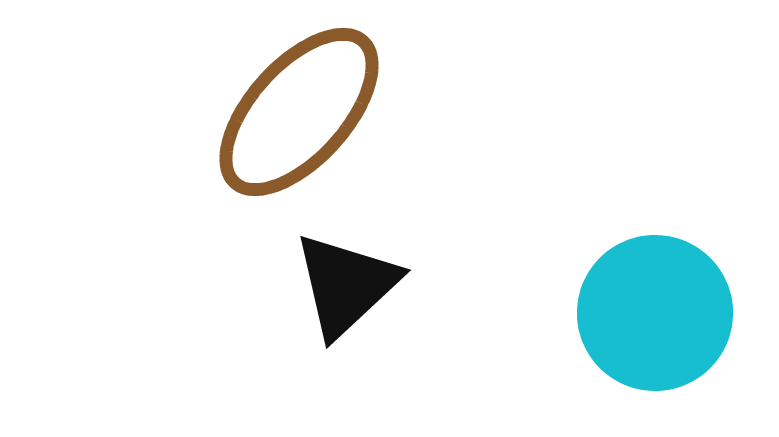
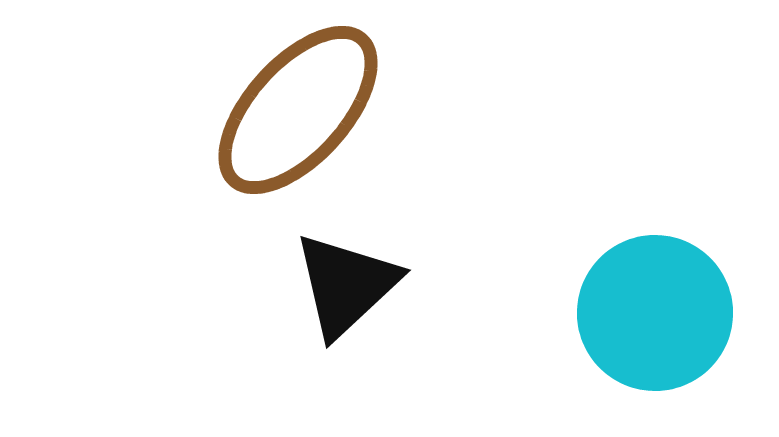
brown ellipse: moved 1 px left, 2 px up
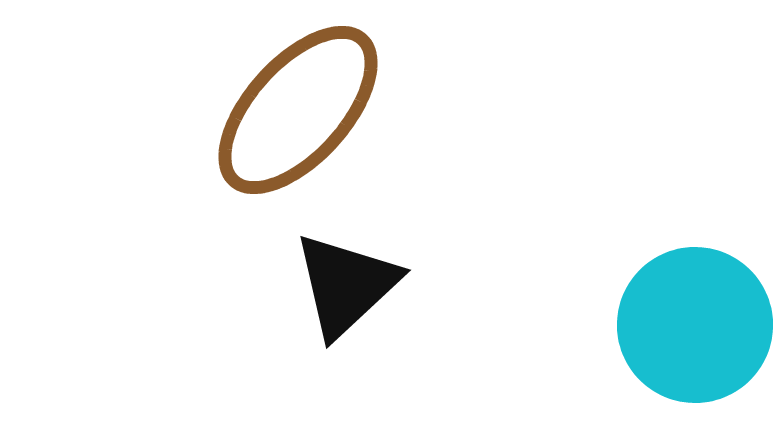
cyan circle: moved 40 px right, 12 px down
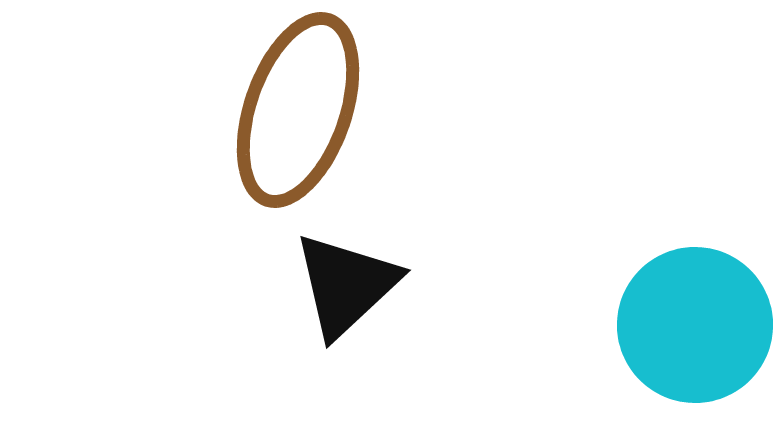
brown ellipse: rotated 23 degrees counterclockwise
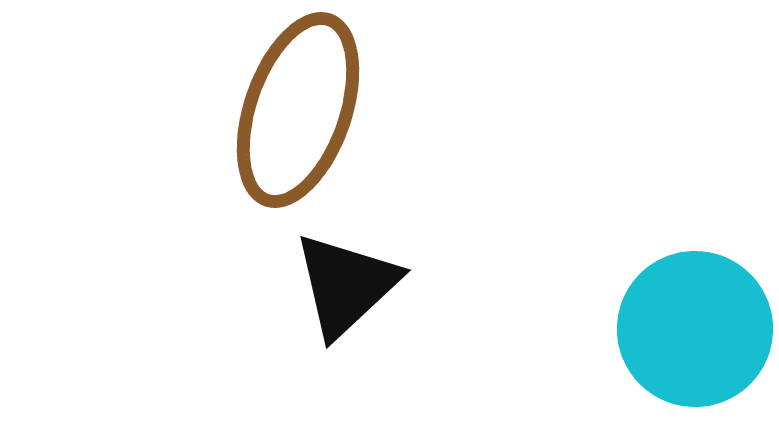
cyan circle: moved 4 px down
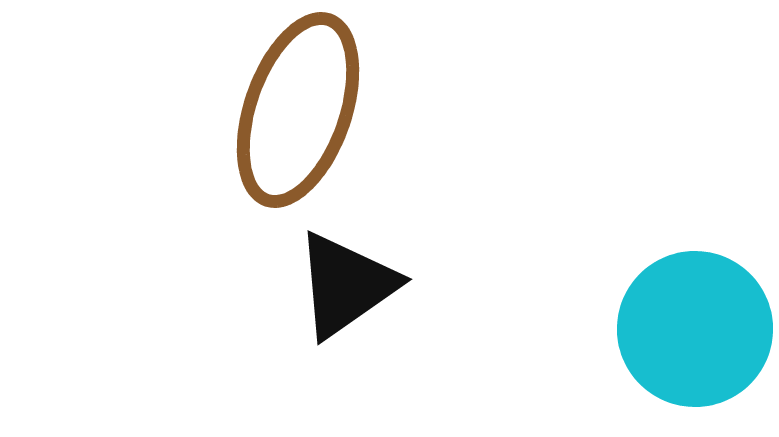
black triangle: rotated 8 degrees clockwise
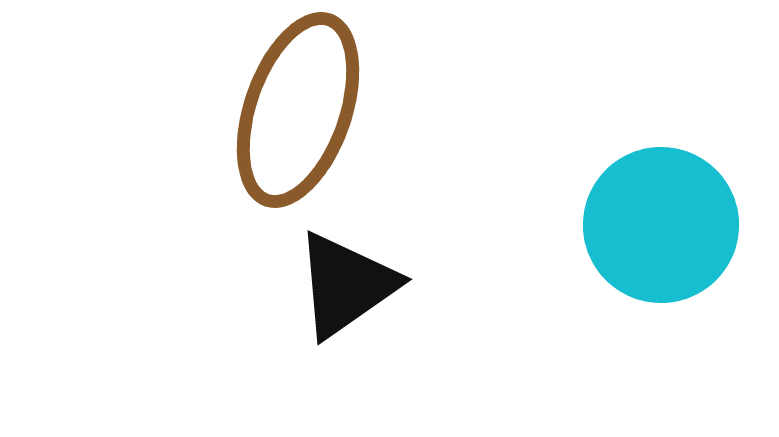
cyan circle: moved 34 px left, 104 px up
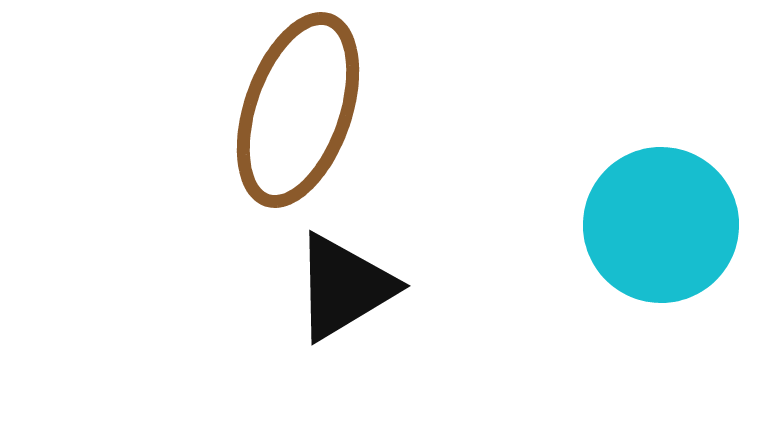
black triangle: moved 2 px left, 2 px down; rotated 4 degrees clockwise
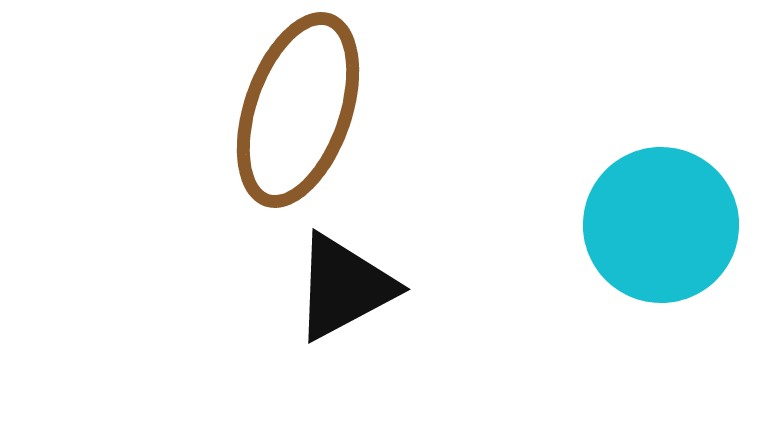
black triangle: rotated 3 degrees clockwise
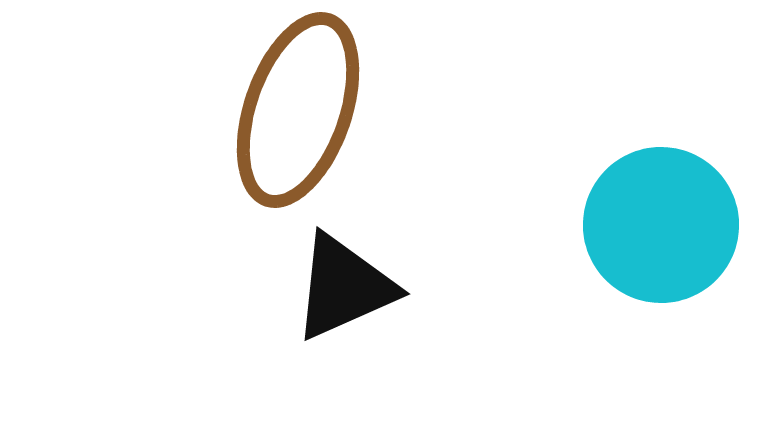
black triangle: rotated 4 degrees clockwise
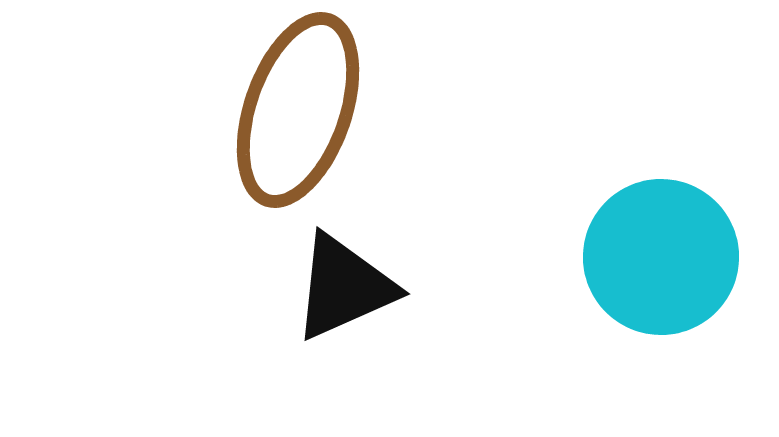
cyan circle: moved 32 px down
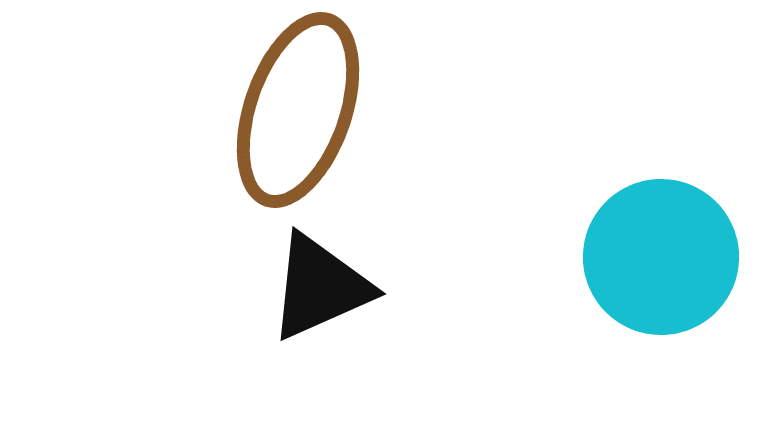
black triangle: moved 24 px left
